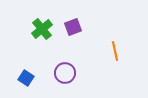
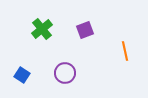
purple square: moved 12 px right, 3 px down
orange line: moved 10 px right
blue square: moved 4 px left, 3 px up
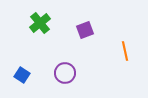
green cross: moved 2 px left, 6 px up
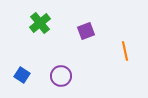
purple square: moved 1 px right, 1 px down
purple circle: moved 4 px left, 3 px down
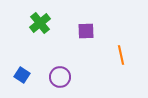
purple square: rotated 18 degrees clockwise
orange line: moved 4 px left, 4 px down
purple circle: moved 1 px left, 1 px down
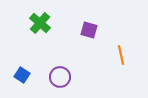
green cross: rotated 10 degrees counterclockwise
purple square: moved 3 px right, 1 px up; rotated 18 degrees clockwise
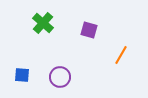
green cross: moved 3 px right
orange line: rotated 42 degrees clockwise
blue square: rotated 28 degrees counterclockwise
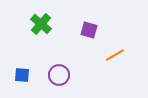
green cross: moved 2 px left, 1 px down
orange line: moved 6 px left; rotated 30 degrees clockwise
purple circle: moved 1 px left, 2 px up
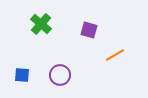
purple circle: moved 1 px right
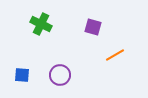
green cross: rotated 15 degrees counterclockwise
purple square: moved 4 px right, 3 px up
